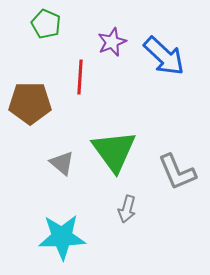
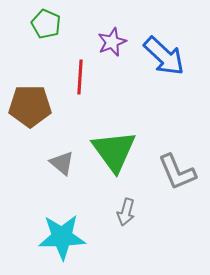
brown pentagon: moved 3 px down
gray arrow: moved 1 px left, 3 px down
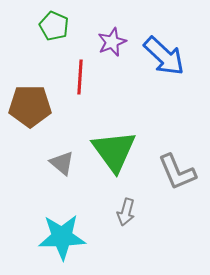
green pentagon: moved 8 px right, 2 px down
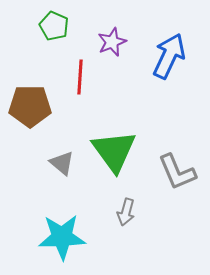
blue arrow: moved 5 px right; rotated 108 degrees counterclockwise
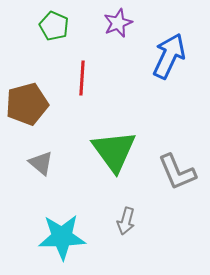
purple star: moved 6 px right, 19 px up
red line: moved 2 px right, 1 px down
brown pentagon: moved 3 px left, 2 px up; rotated 15 degrees counterclockwise
gray triangle: moved 21 px left
gray arrow: moved 9 px down
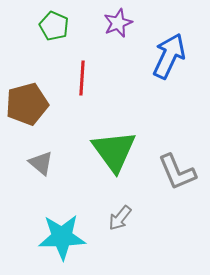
gray arrow: moved 6 px left, 3 px up; rotated 24 degrees clockwise
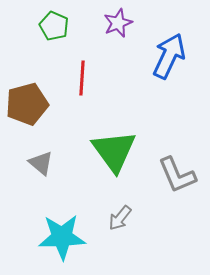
gray L-shape: moved 3 px down
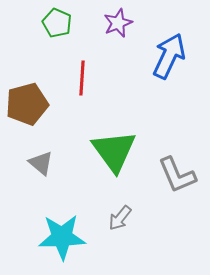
green pentagon: moved 3 px right, 3 px up
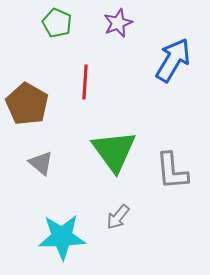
blue arrow: moved 4 px right, 4 px down; rotated 6 degrees clockwise
red line: moved 3 px right, 4 px down
brown pentagon: rotated 27 degrees counterclockwise
gray L-shape: moved 5 px left, 4 px up; rotated 18 degrees clockwise
gray arrow: moved 2 px left, 1 px up
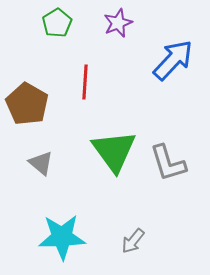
green pentagon: rotated 16 degrees clockwise
blue arrow: rotated 12 degrees clockwise
gray L-shape: moved 4 px left, 8 px up; rotated 12 degrees counterclockwise
gray arrow: moved 15 px right, 24 px down
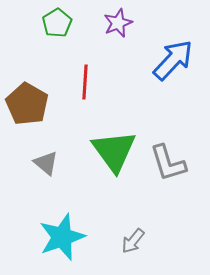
gray triangle: moved 5 px right
cyan star: rotated 18 degrees counterclockwise
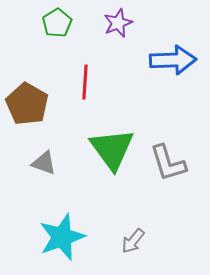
blue arrow: rotated 45 degrees clockwise
green triangle: moved 2 px left, 2 px up
gray triangle: moved 2 px left; rotated 20 degrees counterclockwise
